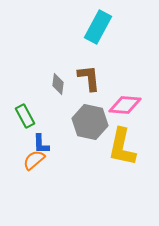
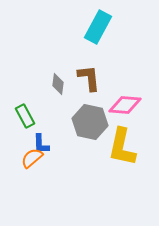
orange semicircle: moved 2 px left, 2 px up
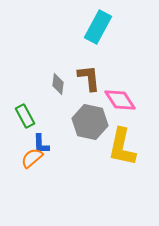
pink diamond: moved 5 px left, 5 px up; rotated 52 degrees clockwise
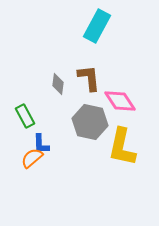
cyan rectangle: moved 1 px left, 1 px up
pink diamond: moved 1 px down
